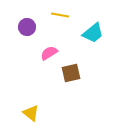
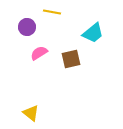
yellow line: moved 8 px left, 3 px up
pink semicircle: moved 10 px left
brown square: moved 14 px up
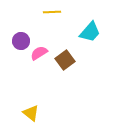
yellow line: rotated 12 degrees counterclockwise
purple circle: moved 6 px left, 14 px down
cyan trapezoid: moved 3 px left, 1 px up; rotated 10 degrees counterclockwise
brown square: moved 6 px left, 1 px down; rotated 24 degrees counterclockwise
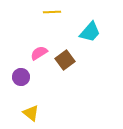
purple circle: moved 36 px down
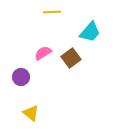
pink semicircle: moved 4 px right
brown square: moved 6 px right, 2 px up
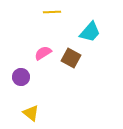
brown square: rotated 24 degrees counterclockwise
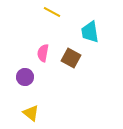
yellow line: rotated 30 degrees clockwise
cyan trapezoid: rotated 130 degrees clockwise
pink semicircle: rotated 48 degrees counterclockwise
purple circle: moved 4 px right
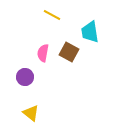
yellow line: moved 3 px down
brown square: moved 2 px left, 6 px up
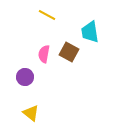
yellow line: moved 5 px left
pink semicircle: moved 1 px right, 1 px down
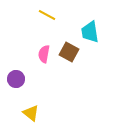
purple circle: moved 9 px left, 2 px down
